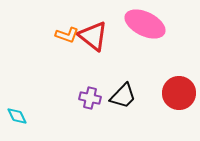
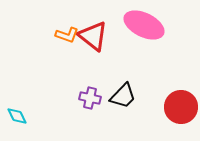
pink ellipse: moved 1 px left, 1 px down
red circle: moved 2 px right, 14 px down
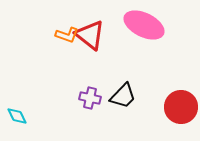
red triangle: moved 3 px left, 1 px up
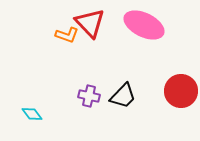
red triangle: moved 12 px up; rotated 8 degrees clockwise
purple cross: moved 1 px left, 2 px up
red circle: moved 16 px up
cyan diamond: moved 15 px right, 2 px up; rotated 10 degrees counterclockwise
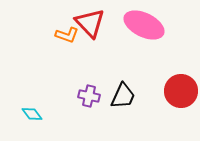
black trapezoid: rotated 20 degrees counterclockwise
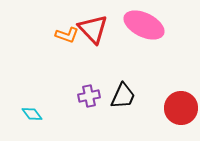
red triangle: moved 3 px right, 6 px down
red circle: moved 17 px down
purple cross: rotated 25 degrees counterclockwise
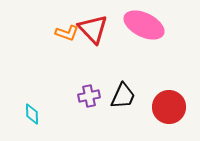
orange L-shape: moved 2 px up
red circle: moved 12 px left, 1 px up
cyan diamond: rotated 35 degrees clockwise
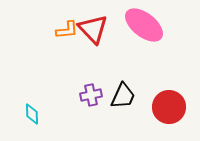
pink ellipse: rotated 12 degrees clockwise
orange L-shape: moved 3 px up; rotated 25 degrees counterclockwise
purple cross: moved 2 px right, 1 px up
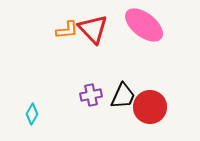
red circle: moved 19 px left
cyan diamond: rotated 30 degrees clockwise
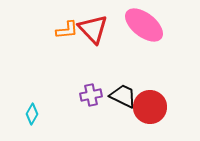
black trapezoid: rotated 88 degrees counterclockwise
